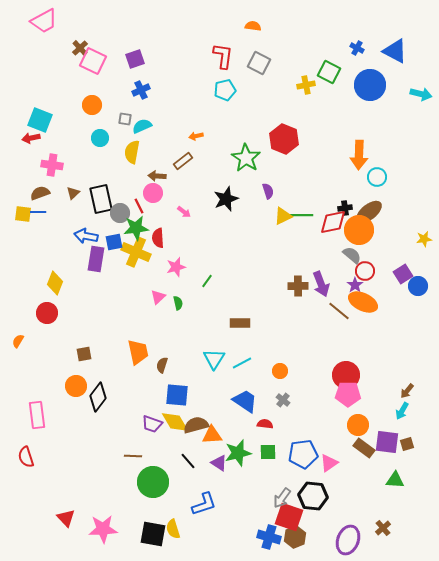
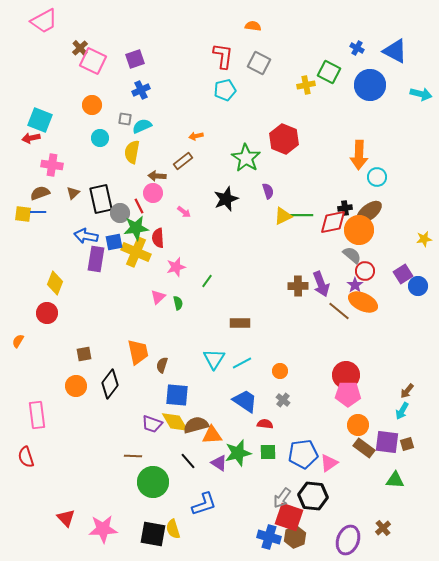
black diamond at (98, 397): moved 12 px right, 13 px up
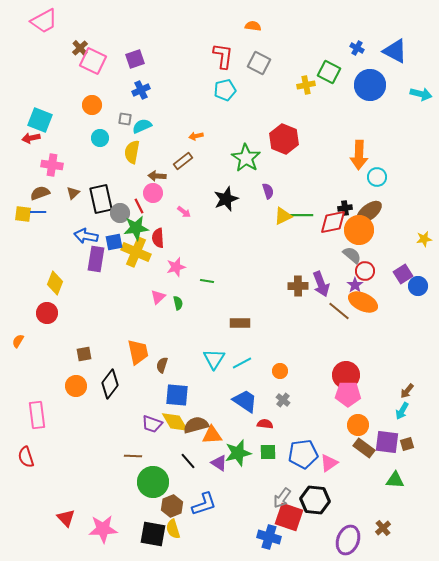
green line at (207, 281): rotated 64 degrees clockwise
black hexagon at (313, 496): moved 2 px right, 4 px down
brown hexagon at (295, 537): moved 123 px left, 31 px up
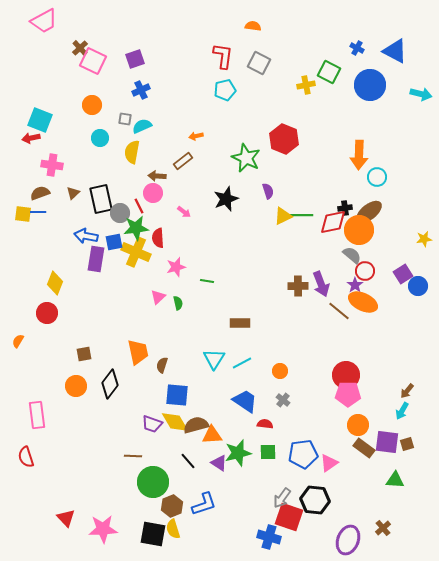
green star at (246, 158): rotated 8 degrees counterclockwise
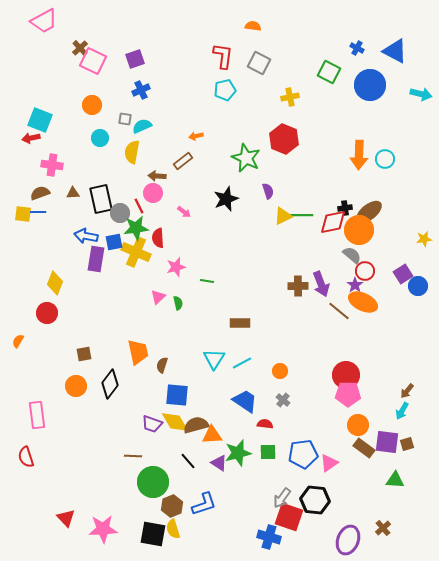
yellow cross at (306, 85): moved 16 px left, 12 px down
cyan circle at (377, 177): moved 8 px right, 18 px up
brown triangle at (73, 193): rotated 40 degrees clockwise
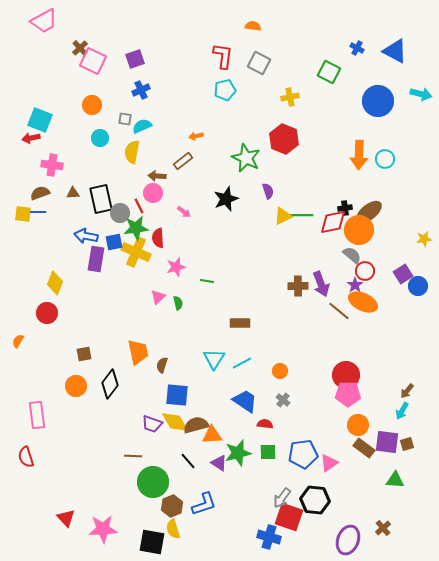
blue circle at (370, 85): moved 8 px right, 16 px down
black square at (153, 534): moved 1 px left, 8 px down
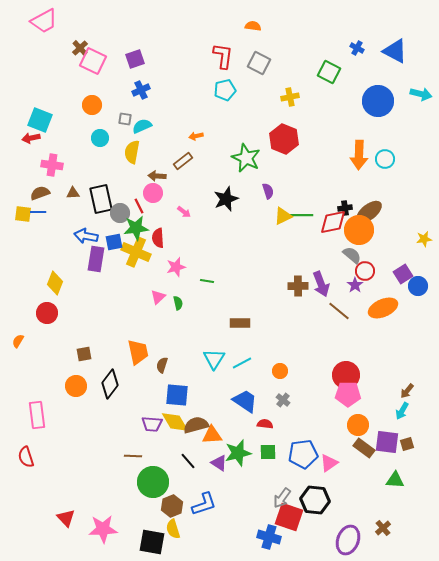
orange ellipse at (363, 302): moved 20 px right, 6 px down; rotated 48 degrees counterclockwise
purple trapezoid at (152, 424): rotated 15 degrees counterclockwise
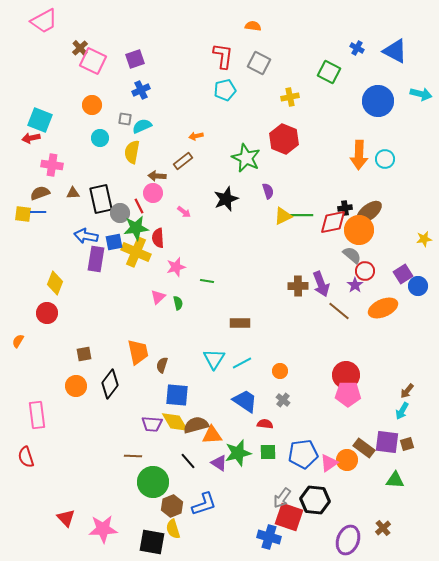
orange circle at (358, 425): moved 11 px left, 35 px down
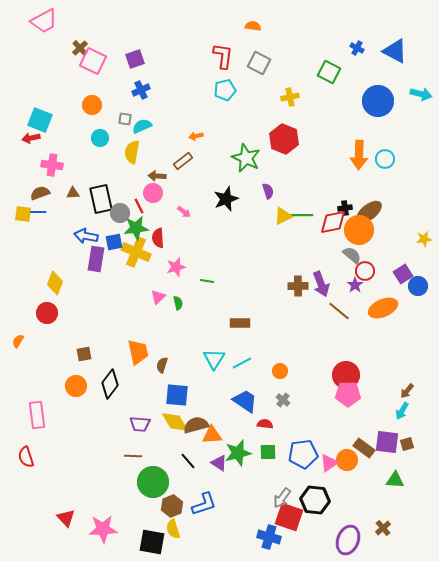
purple trapezoid at (152, 424): moved 12 px left
